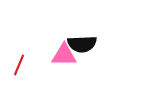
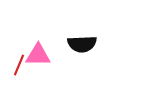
pink triangle: moved 26 px left
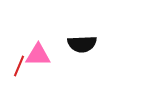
red line: moved 1 px down
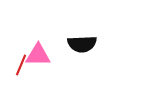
red line: moved 2 px right, 1 px up
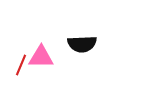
pink triangle: moved 3 px right, 2 px down
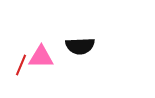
black semicircle: moved 2 px left, 2 px down
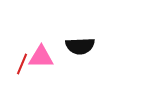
red line: moved 1 px right, 1 px up
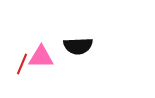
black semicircle: moved 2 px left
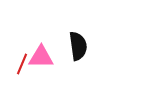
black semicircle: rotated 96 degrees counterclockwise
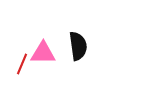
pink triangle: moved 2 px right, 4 px up
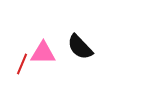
black semicircle: moved 2 px right, 1 px down; rotated 144 degrees clockwise
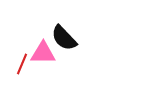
black semicircle: moved 16 px left, 9 px up
